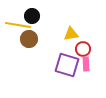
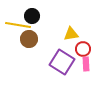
purple square: moved 5 px left, 3 px up; rotated 15 degrees clockwise
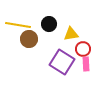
black circle: moved 17 px right, 8 px down
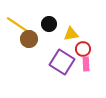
yellow line: rotated 25 degrees clockwise
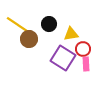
purple square: moved 1 px right, 4 px up
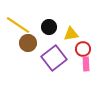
black circle: moved 3 px down
brown circle: moved 1 px left, 4 px down
purple square: moved 9 px left; rotated 20 degrees clockwise
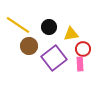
brown circle: moved 1 px right, 3 px down
pink rectangle: moved 6 px left
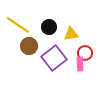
red circle: moved 2 px right, 4 px down
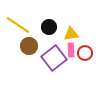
pink rectangle: moved 9 px left, 14 px up
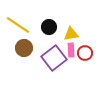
brown circle: moved 5 px left, 2 px down
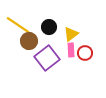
yellow triangle: rotated 28 degrees counterclockwise
brown circle: moved 5 px right, 7 px up
purple square: moved 7 px left
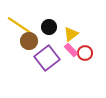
yellow line: moved 1 px right
pink rectangle: rotated 40 degrees counterclockwise
